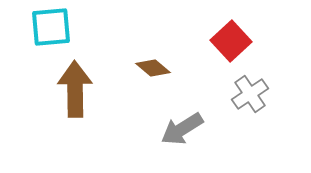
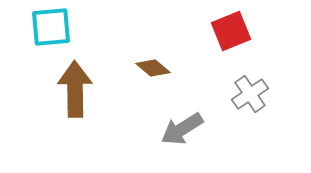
red square: moved 10 px up; rotated 21 degrees clockwise
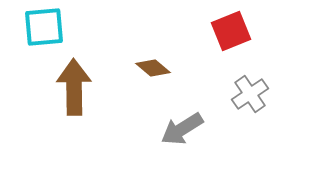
cyan square: moved 7 px left
brown arrow: moved 1 px left, 2 px up
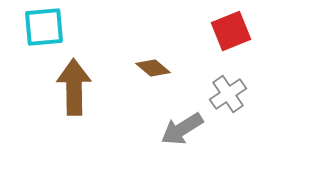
gray cross: moved 22 px left
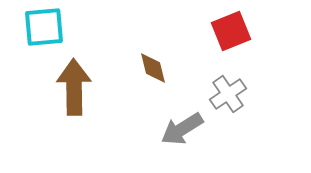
brown diamond: rotated 36 degrees clockwise
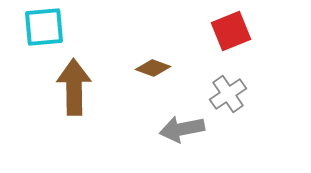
brown diamond: rotated 56 degrees counterclockwise
gray arrow: rotated 21 degrees clockwise
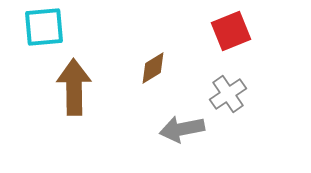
brown diamond: rotated 52 degrees counterclockwise
